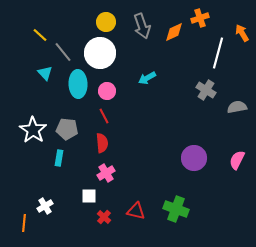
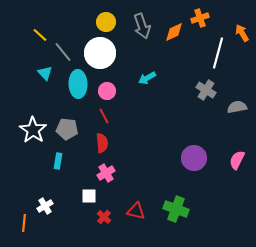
cyan rectangle: moved 1 px left, 3 px down
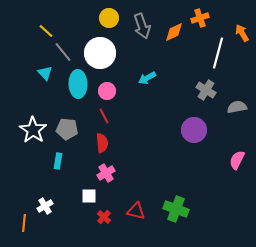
yellow circle: moved 3 px right, 4 px up
yellow line: moved 6 px right, 4 px up
purple circle: moved 28 px up
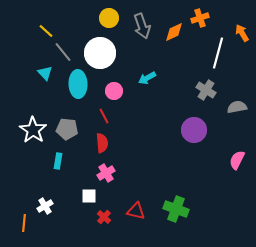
pink circle: moved 7 px right
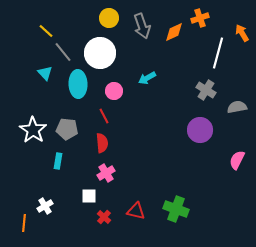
purple circle: moved 6 px right
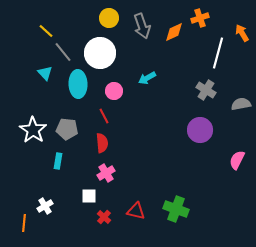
gray semicircle: moved 4 px right, 3 px up
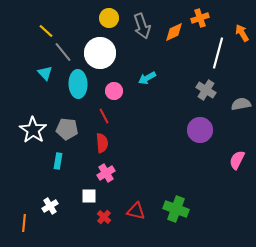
white cross: moved 5 px right
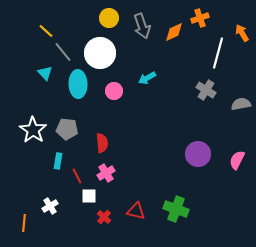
red line: moved 27 px left, 60 px down
purple circle: moved 2 px left, 24 px down
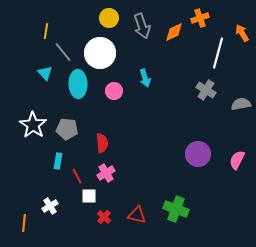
yellow line: rotated 56 degrees clockwise
cyan arrow: moved 2 px left; rotated 78 degrees counterclockwise
white star: moved 5 px up
red triangle: moved 1 px right, 4 px down
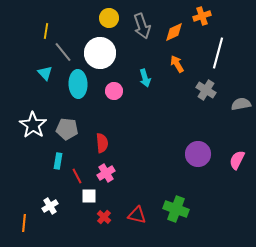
orange cross: moved 2 px right, 2 px up
orange arrow: moved 65 px left, 31 px down
